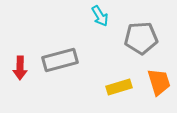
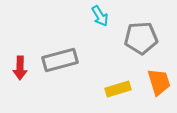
yellow rectangle: moved 1 px left, 2 px down
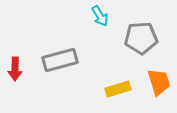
red arrow: moved 5 px left, 1 px down
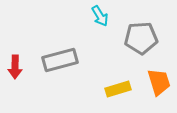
red arrow: moved 2 px up
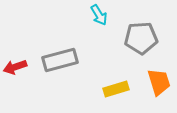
cyan arrow: moved 1 px left, 1 px up
red arrow: rotated 70 degrees clockwise
yellow rectangle: moved 2 px left
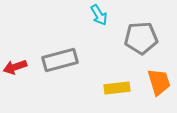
yellow rectangle: moved 1 px right, 1 px up; rotated 10 degrees clockwise
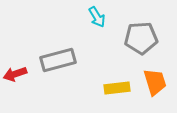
cyan arrow: moved 2 px left, 2 px down
gray rectangle: moved 2 px left
red arrow: moved 7 px down
orange trapezoid: moved 4 px left
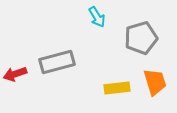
gray pentagon: rotated 12 degrees counterclockwise
gray rectangle: moved 1 px left, 2 px down
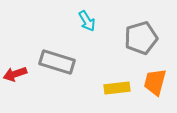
cyan arrow: moved 10 px left, 4 px down
gray rectangle: rotated 32 degrees clockwise
orange trapezoid: rotated 148 degrees counterclockwise
